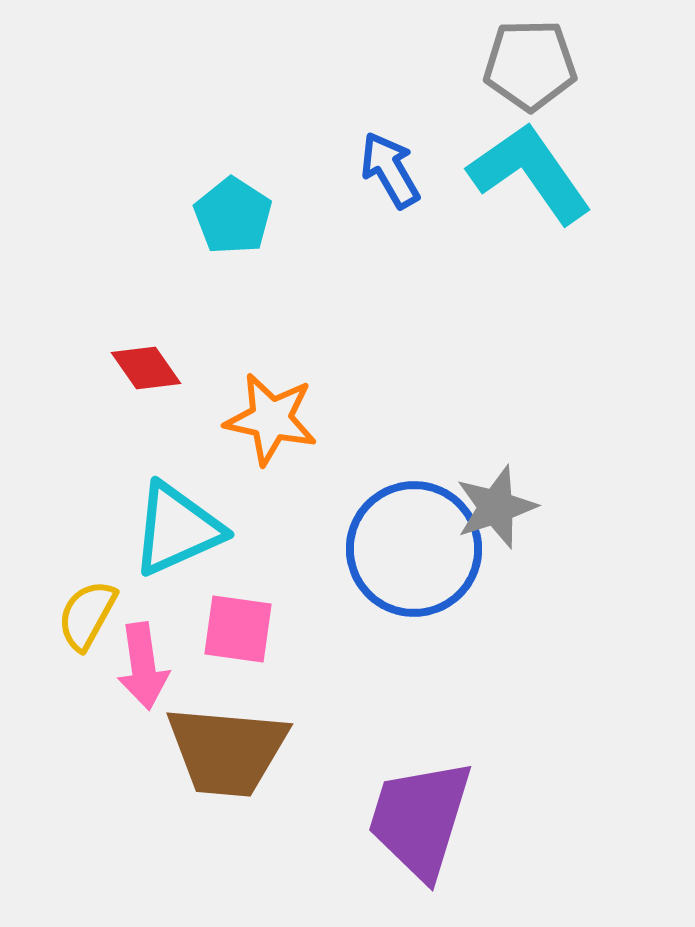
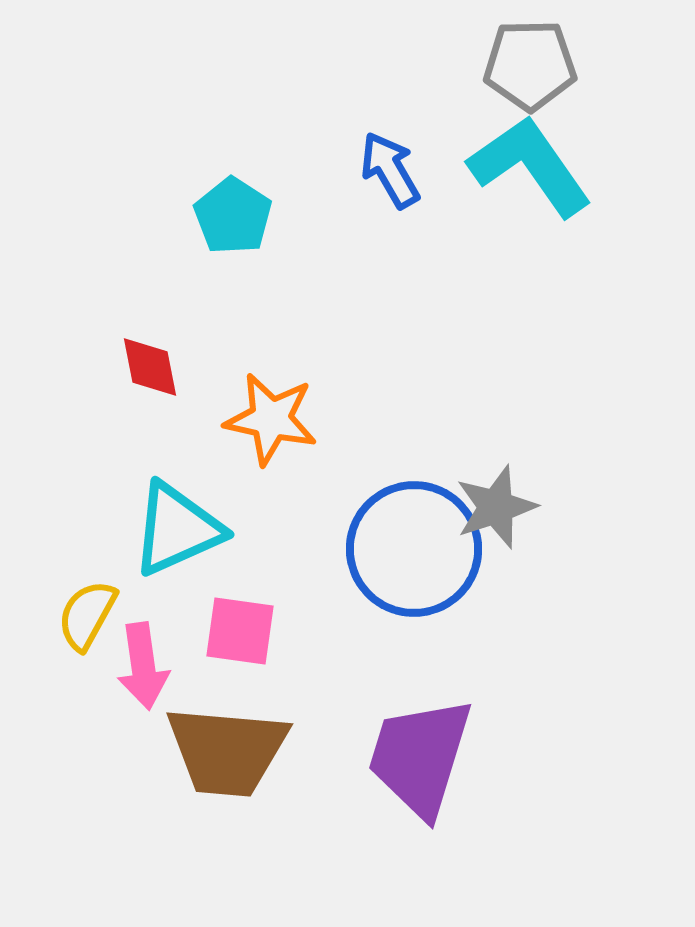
cyan L-shape: moved 7 px up
red diamond: moved 4 px right, 1 px up; rotated 24 degrees clockwise
pink square: moved 2 px right, 2 px down
purple trapezoid: moved 62 px up
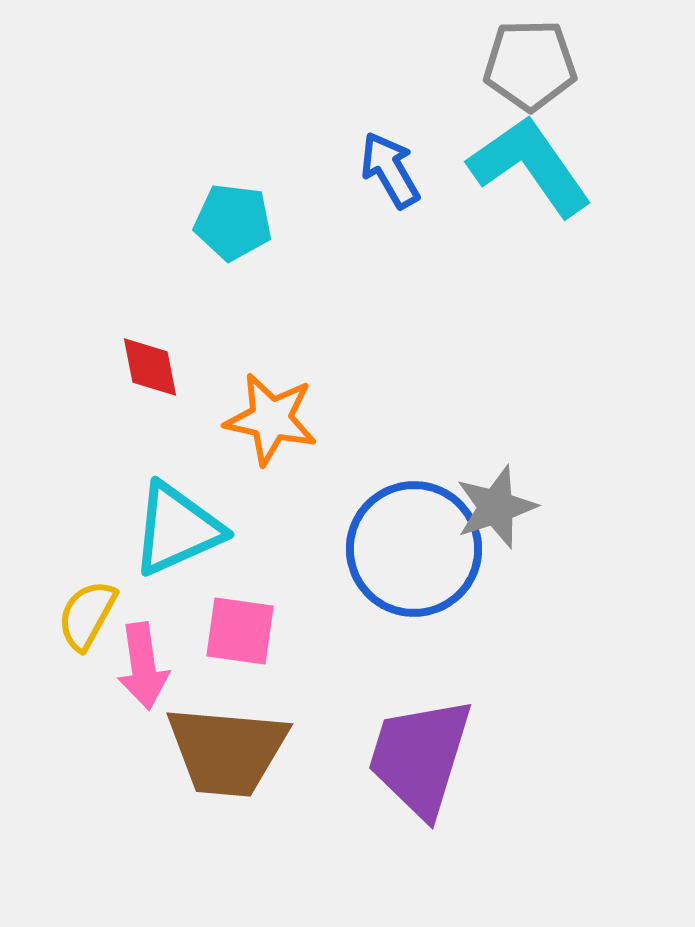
cyan pentagon: moved 6 px down; rotated 26 degrees counterclockwise
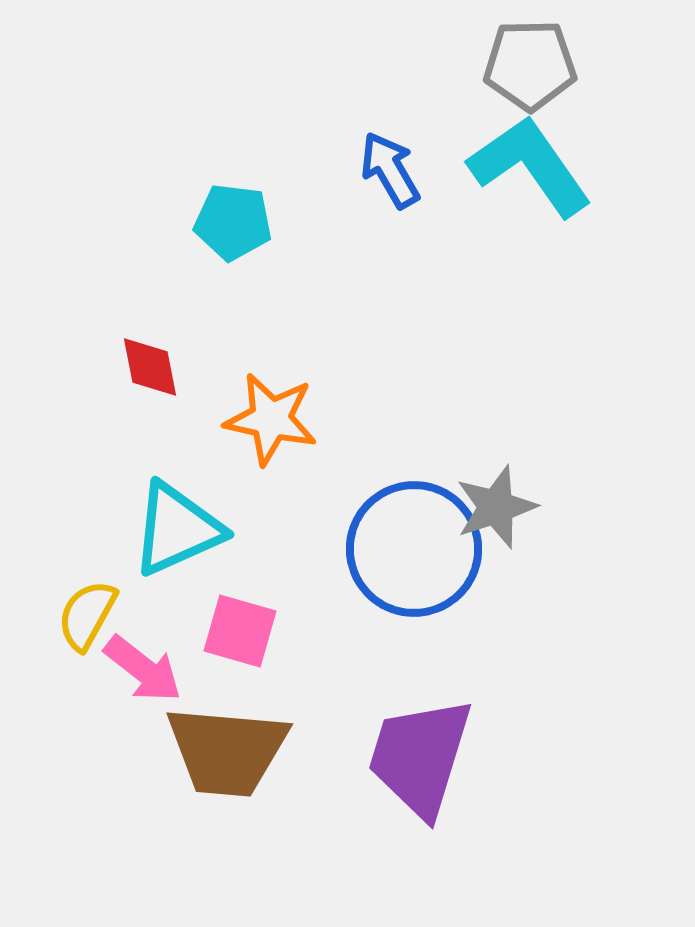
pink square: rotated 8 degrees clockwise
pink arrow: moved 3 px down; rotated 44 degrees counterclockwise
